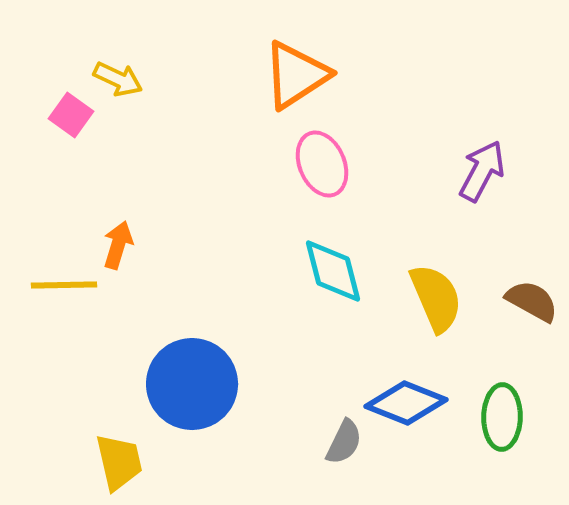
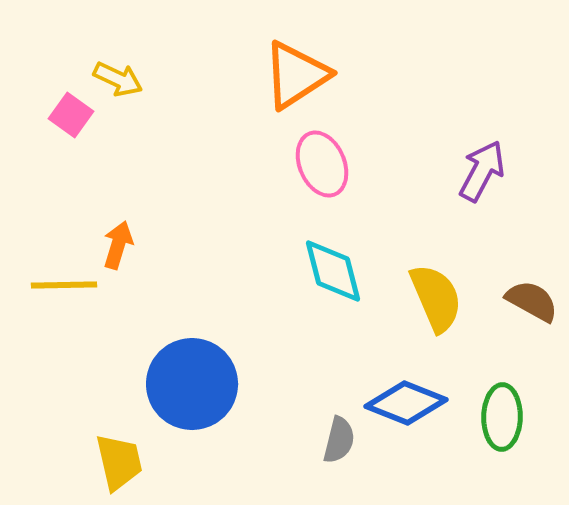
gray semicircle: moved 5 px left, 2 px up; rotated 12 degrees counterclockwise
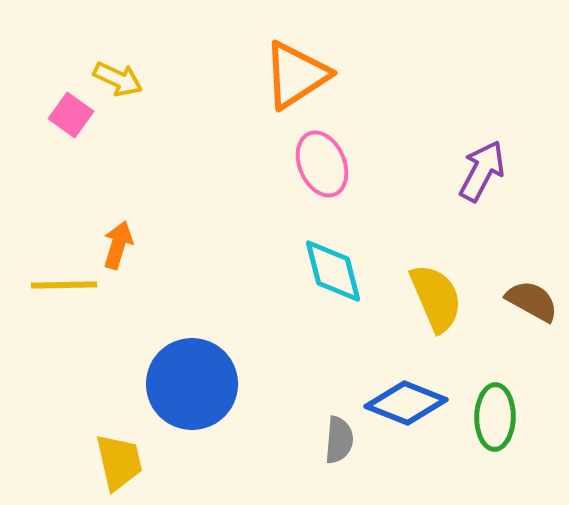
green ellipse: moved 7 px left
gray semicircle: rotated 9 degrees counterclockwise
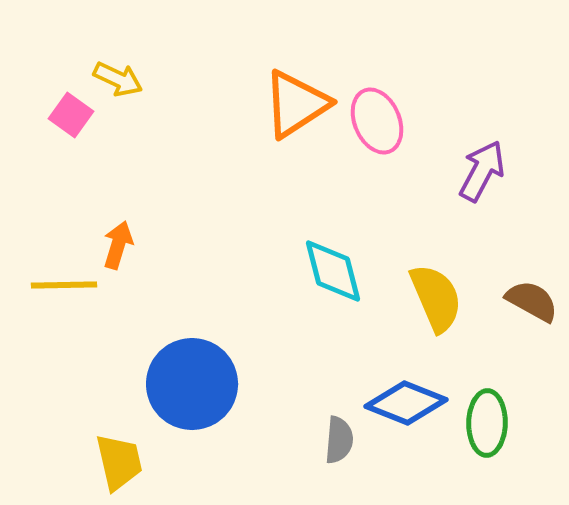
orange triangle: moved 29 px down
pink ellipse: moved 55 px right, 43 px up
green ellipse: moved 8 px left, 6 px down
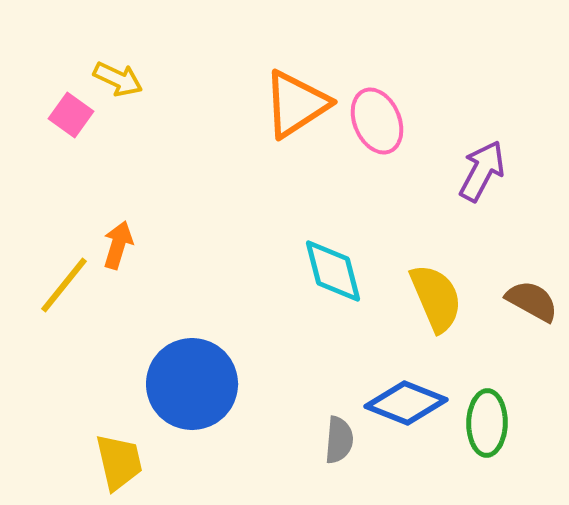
yellow line: rotated 50 degrees counterclockwise
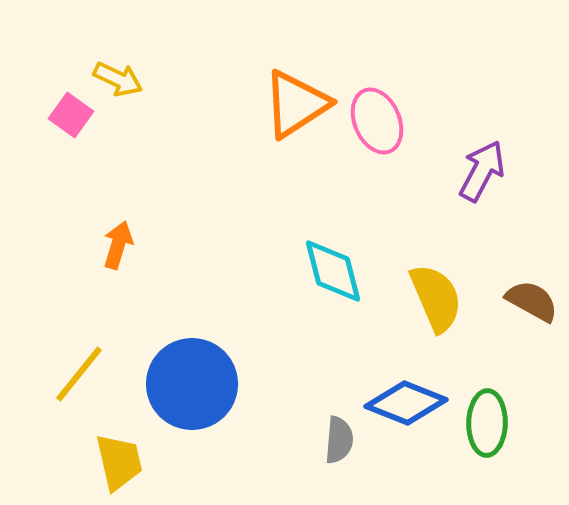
yellow line: moved 15 px right, 89 px down
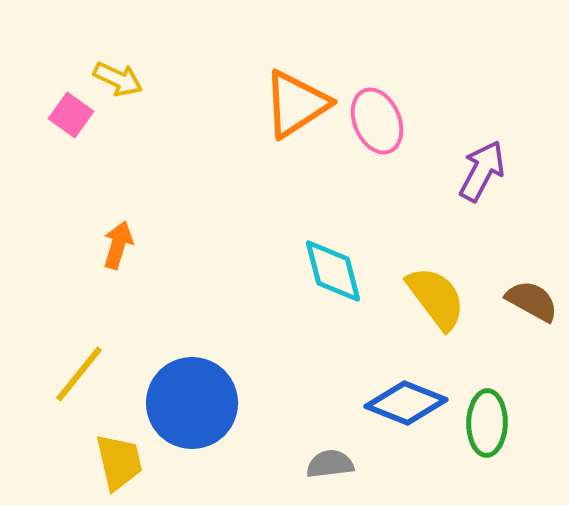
yellow semicircle: rotated 14 degrees counterclockwise
blue circle: moved 19 px down
gray semicircle: moved 9 px left, 24 px down; rotated 102 degrees counterclockwise
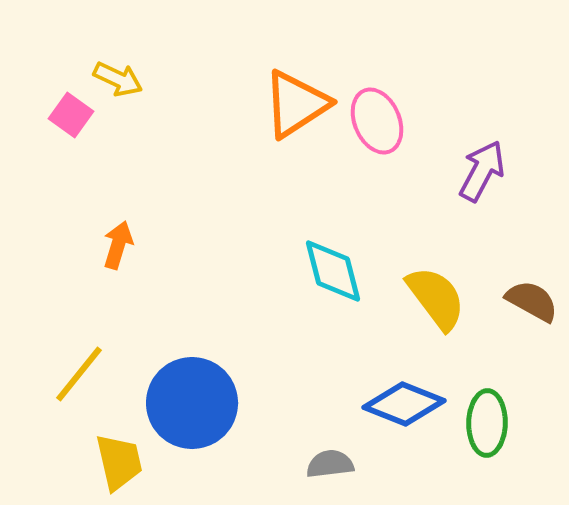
blue diamond: moved 2 px left, 1 px down
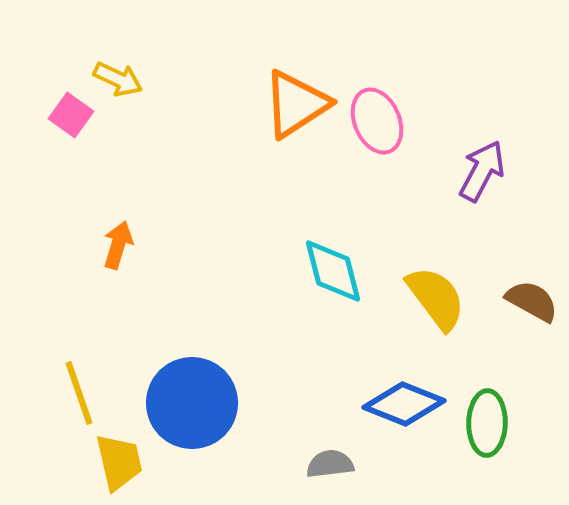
yellow line: moved 19 px down; rotated 58 degrees counterclockwise
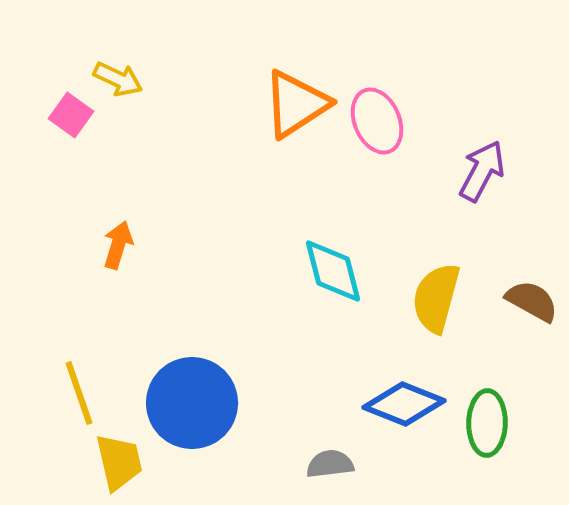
yellow semicircle: rotated 128 degrees counterclockwise
